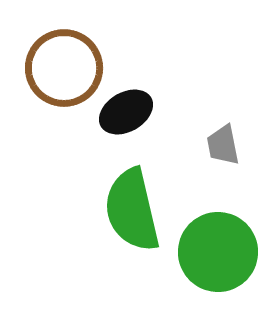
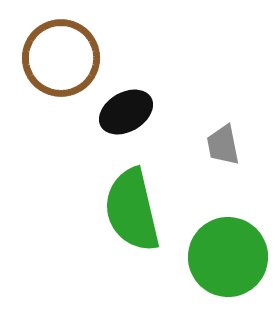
brown circle: moved 3 px left, 10 px up
green circle: moved 10 px right, 5 px down
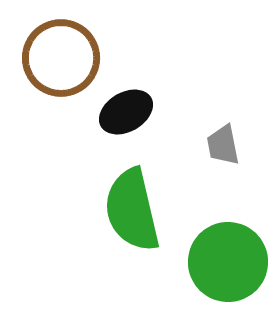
green circle: moved 5 px down
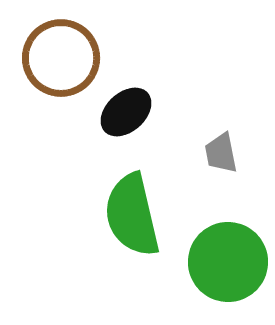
black ellipse: rotated 12 degrees counterclockwise
gray trapezoid: moved 2 px left, 8 px down
green semicircle: moved 5 px down
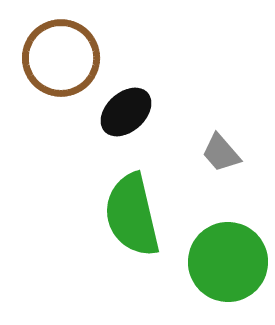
gray trapezoid: rotated 30 degrees counterclockwise
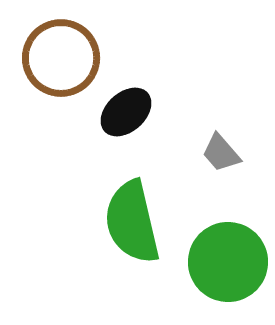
green semicircle: moved 7 px down
